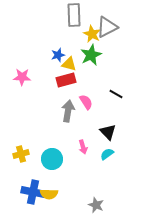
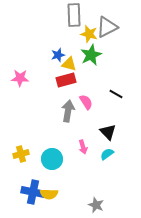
yellow star: moved 3 px left; rotated 12 degrees counterclockwise
pink star: moved 2 px left, 1 px down
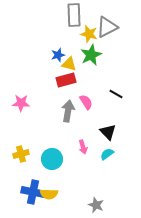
pink star: moved 1 px right, 25 px down
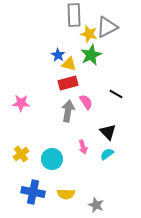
blue star: rotated 24 degrees counterclockwise
red rectangle: moved 2 px right, 3 px down
yellow cross: rotated 21 degrees counterclockwise
yellow semicircle: moved 17 px right
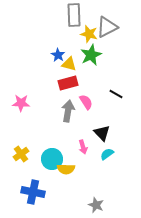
black triangle: moved 6 px left, 1 px down
yellow semicircle: moved 25 px up
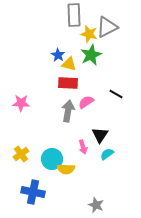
red rectangle: rotated 18 degrees clockwise
pink semicircle: rotated 91 degrees counterclockwise
black triangle: moved 2 px left, 2 px down; rotated 18 degrees clockwise
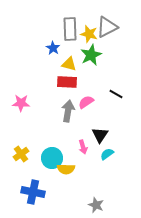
gray rectangle: moved 4 px left, 14 px down
blue star: moved 5 px left, 7 px up
red rectangle: moved 1 px left, 1 px up
cyan circle: moved 1 px up
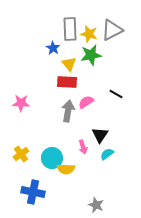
gray triangle: moved 5 px right, 3 px down
green star: rotated 15 degrees clockwise
yellow triangle: rotated 35 degrees clockwise
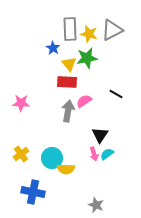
green star: moved 4 px left, 3 px down
pink semicircle: moved 2 px left, 1 px up
pink arrow: moved 11 px right, 7 px down
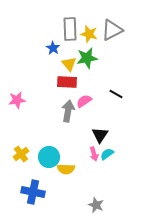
pink star: moved 4 px left, 3 px up; rotated 12 degrees counterclockwise
cyan circle: moved 3 px left, 1 px up
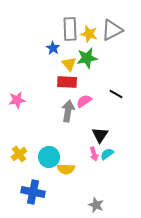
yellow cross: moved 2 px left
